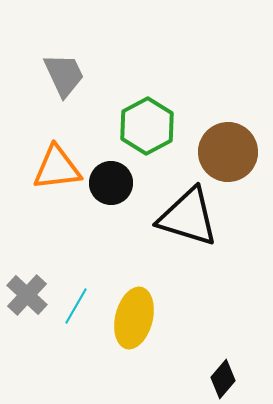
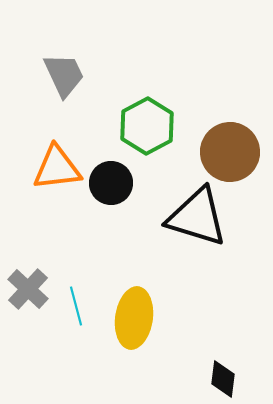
brown circle: moved 2 px right
black triangle: moved 9 px right
gray cross: moved 1 px right, 6 px up
cyan line: rotated 45 degrees counterclockwise
yellow ellipse: rotated 6 degrees counterclockwise
black diamond: rotated 33 degrees counterclockwise
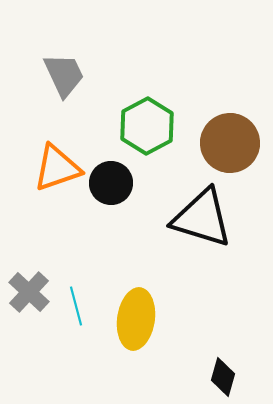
brown circle: moved 9 px up
orange triangle: rotated 12 degrees counterclockwise
black triangle: moved 5 px right, 1 px down
gray cross: moved 1 px right, 3 px down
yellow ellipse: moved 2 px right, 1 px down
black diamond: moved 2 px up; rotated 9 degrees clockwise
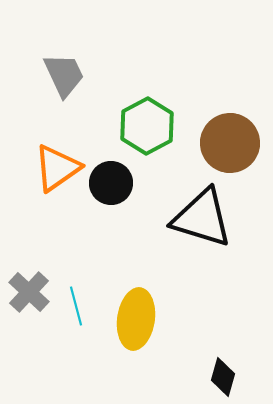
orange triangle: rotated 16 degrees counterclockwise
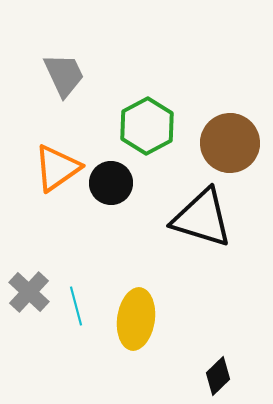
black diamond: moved 5 px left, 1 px up; rotated 30 degrees clockwise
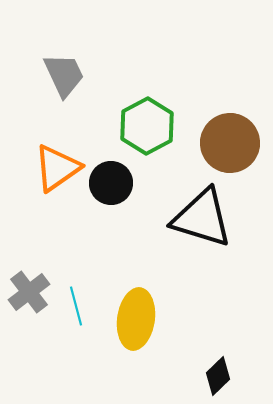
gray cross: rotated 9 degrees clockwise
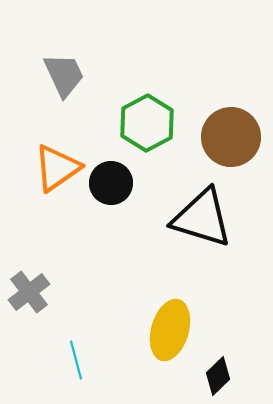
green hexagon: moved 3 px up
brown circle: moved 1 px right, 6 px up
cyan line: moved 54 px down
yellow ellipse: moved 34 px right, 11 px down; rotated 8 degrees clockwise
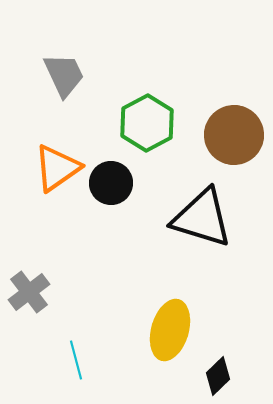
brown circle: moved 3 px right, 2 px up
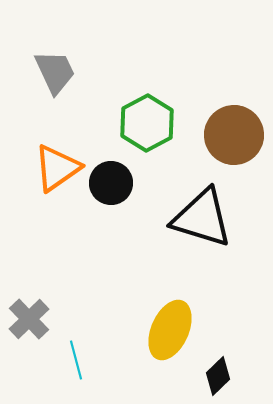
gray trapezoid: moved 9 px left, 3 px up
gray cross: moved 27 px down; rotated 6 degrees counterclockwise
yellow ellipse: rotated 8 degrees clockwise
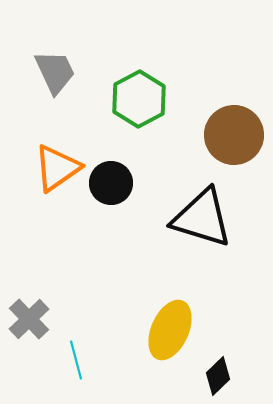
green hexagon: moved 8 px left, 24 px up
